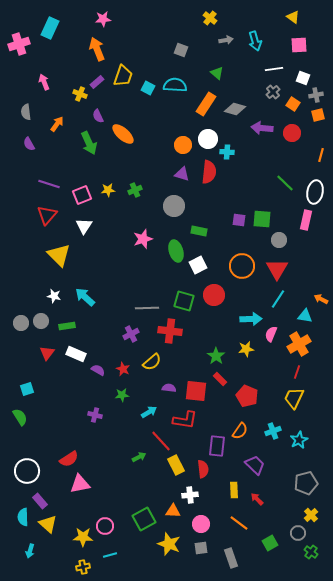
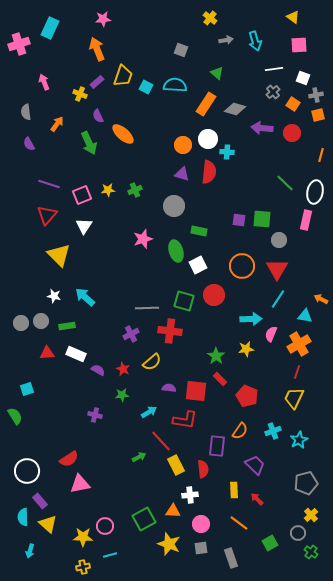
cyan square at (148, 88): moved 2 px left, 1 px up
red triangle at (47, 353): rotated 49 degrees clockwise
green semicircle at (20, 417): moved 5 px left, 1 px up
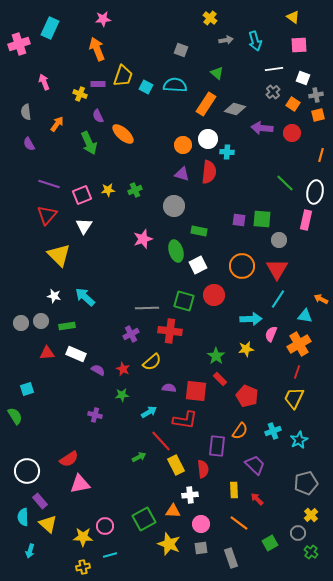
purple rectangle at (97, 82): moved 1 px right, 2 px down; rotated 40 degrees clockwise
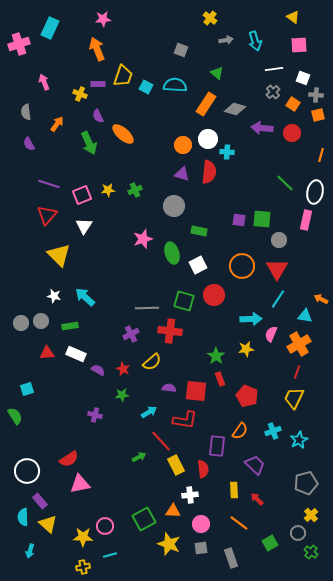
gray cross at (316, 95): rotated 16 degrees clockwise
green ellipse at (176, 251): moved 4 px left, 2 px down
green rectangle at (67, 326): moved 3 px right
red rectangle at (220, 379): rotated 24 degrees clockwise
